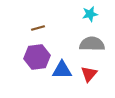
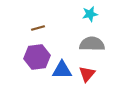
red triangle: moved 2 px left
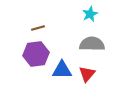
cyan star: rotated 14 degrees counterclockwise
purple hexagon: moved 1 px left, 3 px up
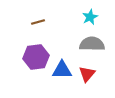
cyan star: moved 3 px down
brown line: moved 6 px up
purple hexagon: moved 3 px down
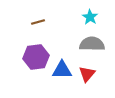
cyan star: rotated 14 degrees counterclockwise
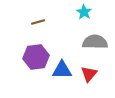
cyan star: moved 6 px left, 5 px up
gray semicircle: moved 3 px right, 2 px up
red triangle: moved 2 px right
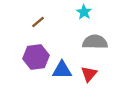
brown line: rotated 24 degrees counterclockwise
